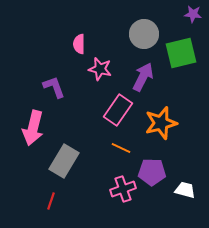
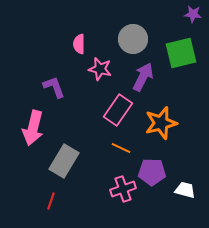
gray circle: moved 11 px left, 5 px down
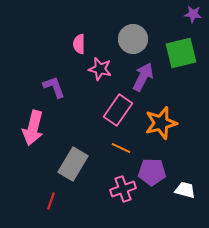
gray rectangle: moved 9 px right, 3 px down
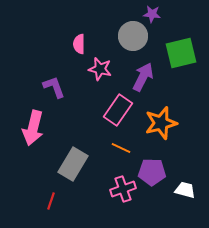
purple star: moved 41 px left
gray circle: moved 3 px up
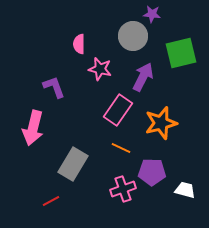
red line: rotated 42 degrees clockwise
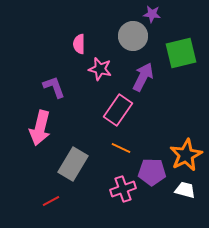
orange star: moved 25 px right, 32 px down; rotated 12 degrees counterclockwise
pink arrow: moved 7 px right
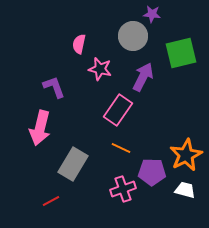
pink semicircle: rotated 12 degrees clockwise
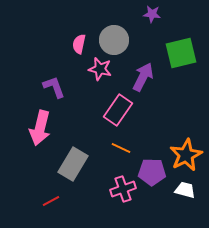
gray circle: moved 19 px left, 4 px down
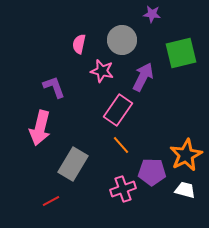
gray circle: moved 8 px right
pink star: moved 2 px right, 2 px down
orange line: moved 3 px up; rotated 24 degrees clockwise
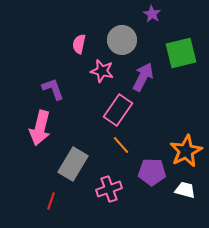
purple star: rotated 24 degrees clockwise
purple L-shape: moved 1 px left, 2 px down
orange star: moved 4 px up
pink cross: moved 14 px left
red line: rotated 42 degrees counterclockwise
